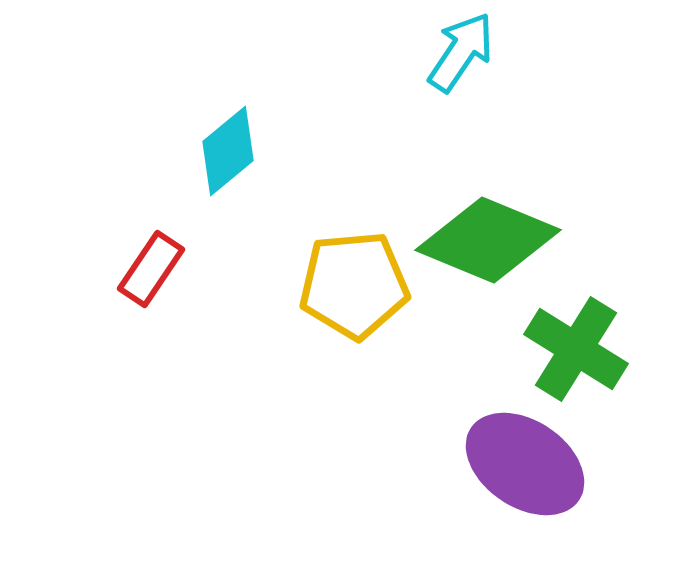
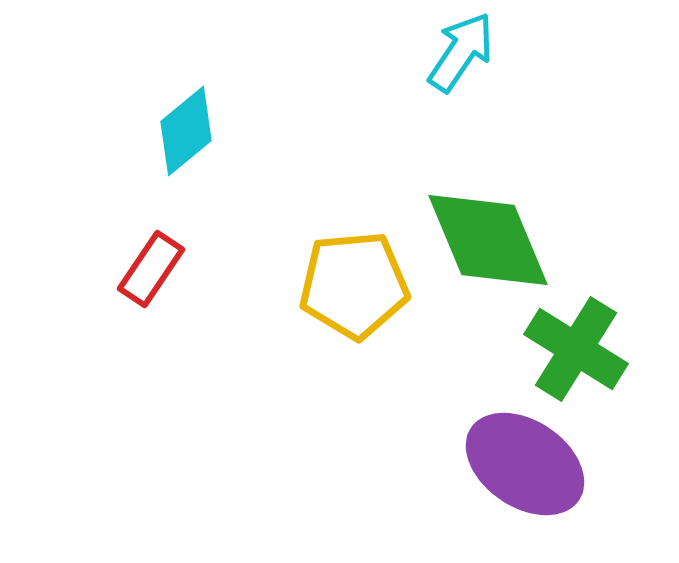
cyan diamond: moved 42 px left, 20 px up
green diamond: rotated 45 degrees clockwise
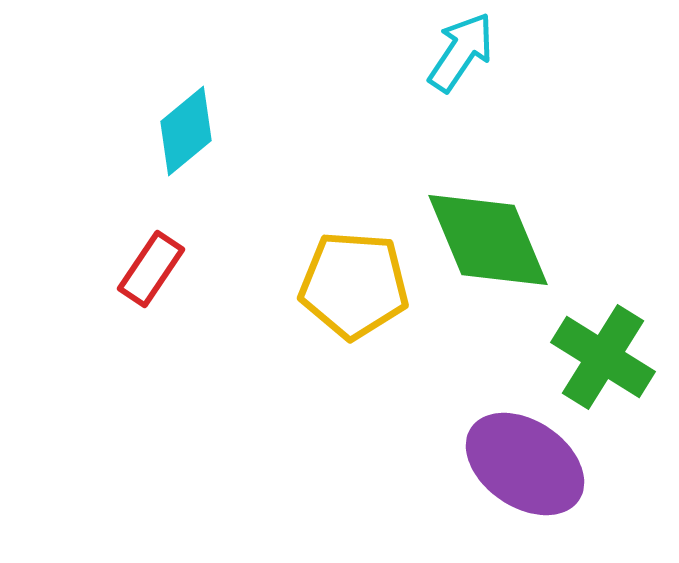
yellow pentagon: rotated 9 degrees clockwise
green cross: moved 27 px right, 8 px down
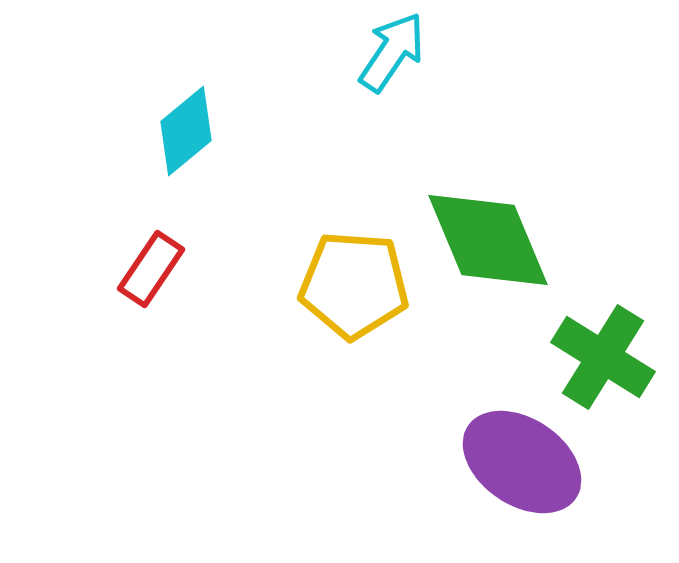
cyan arrow: moved 69 px left
purple ellipse: moved 3 px left, 2 px up
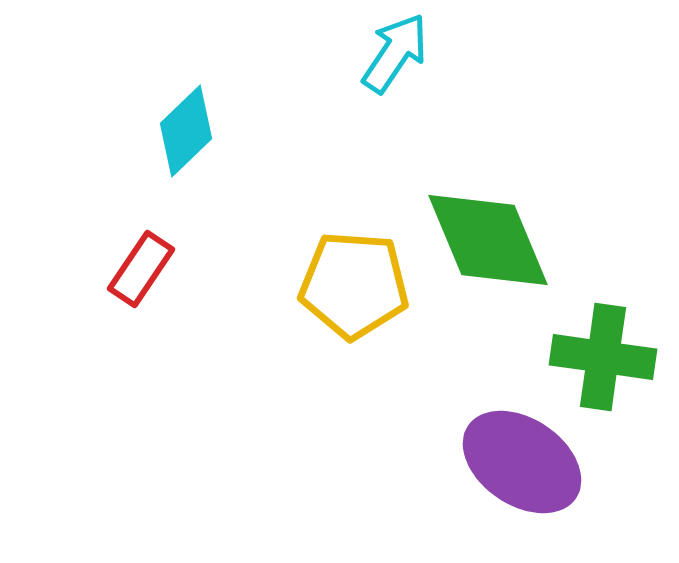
cyan arrow: moved 3 px right, 1 px down
cyan diamond: rotated 4 degrees counterclockwise
red rectangle: moved 10 px left
green cross: rotated 24 degrees counterclockwise
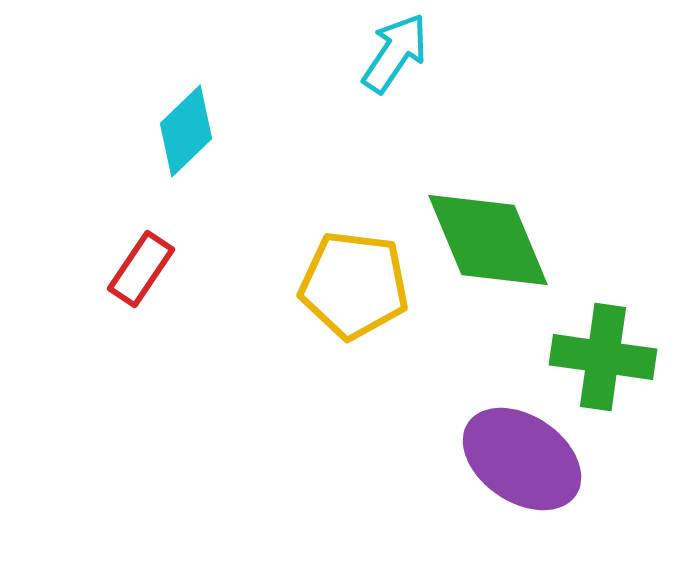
yellow pentagon: rotated 3 degrees clockwise
purple ellipse: moved 3 px up
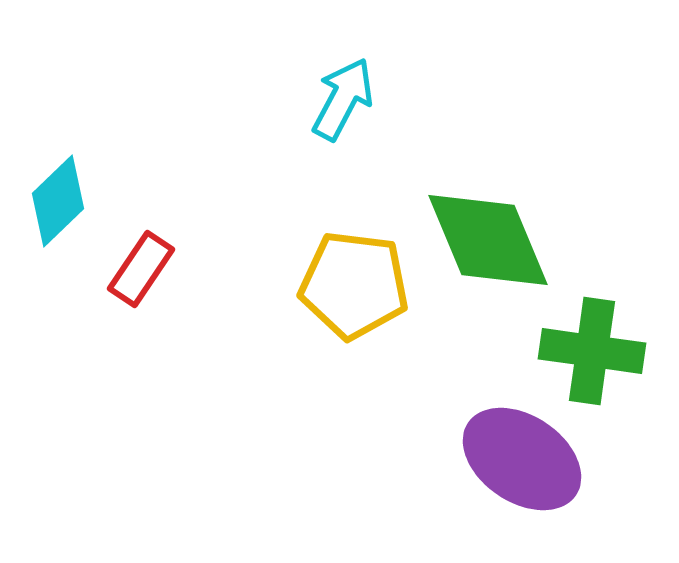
cyan arrow: moved 52 px left, 46 px down; rotated 6 degrees counterclockwise
cyan diamond: moved 128 px left, 70 px down
green cross: moved 11 px left, 6 px up
